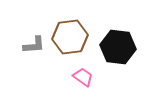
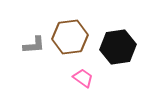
black hexagon: rotated 16 degrees counterclockwise
pink trapezoid: moved 1 px down
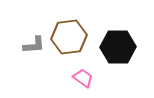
brown hexagon: moved 1 px left
black hexagon: rotated 8 degrees clockwise
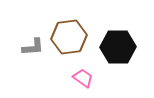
gray L-shape: moved 1 px left, 2 px down
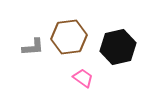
black hexagon: rotated 12 degrees counterclockwise
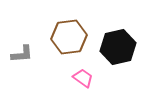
gray L-shape: moved 11 px left, 7 px down
